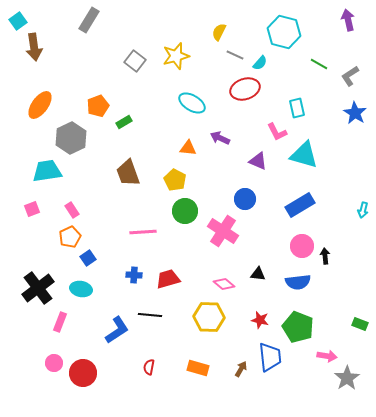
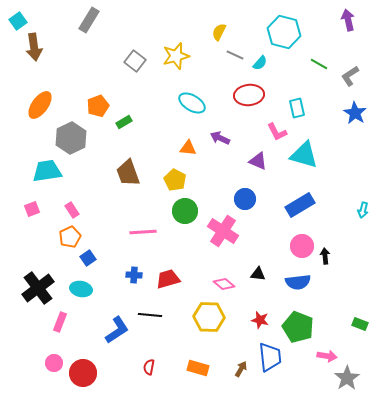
red ellipse at (245, 89): moved 4 px right, 6 px down; rotated 12 degrees clockwise
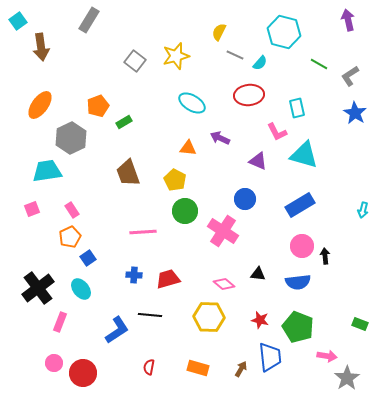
brown arrow at (34, 47): moved 7 px right
cyan ellipse at (81, 289): rotated 40 degrees clockwise
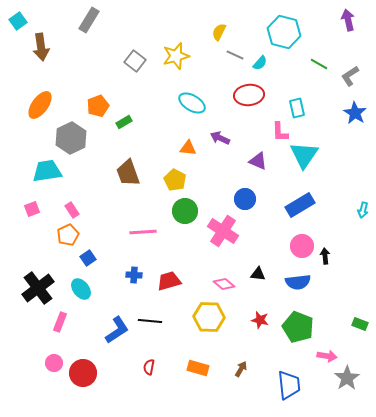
pink L-shape at (277, 132): moved 3 px right; rotated 25 degrees clockwise
cyan triangle at (304, 155): rotated 48 degrees clockwise
orange pentagon at (70, 237): moved 2 px left, 2 px up
red trapezoid at (168, 279): moved 1 px right, 2 px down
black line at (150, 315): moved 6 px down
blue trapezoid at (270, 357): moved 19 px right, 28 px down
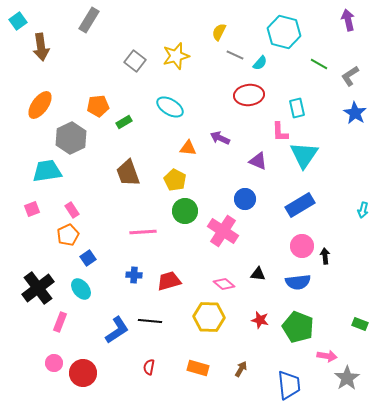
cyan ellipse at (192, 103): moved 22 px left, 4 px down
orange pentagon at (98, 106): rotated 15 degrees clockwise
